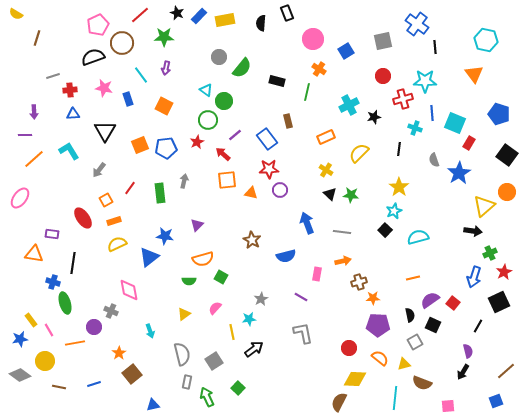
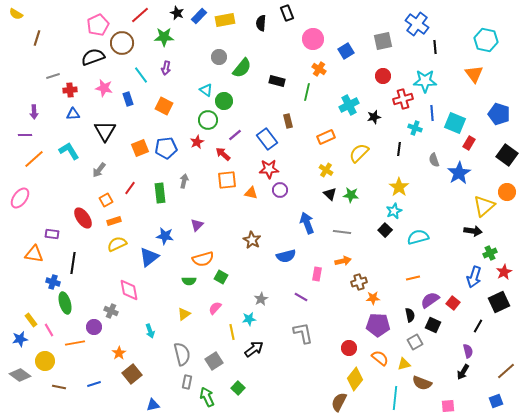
orange square at (140, 145): moved 3 px down
yellow diamond at (355, 379): rotated 55 degrees counterclockwise
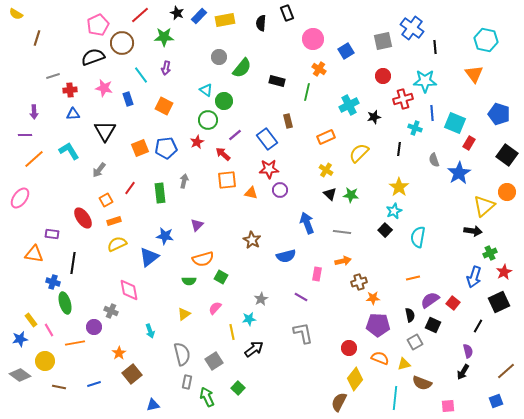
blue cross at (417, 24): moved 5 px left, 4 px down
cyan semicircle at (418, 237): rotated 65 degrees counterclockwise
orange semicircle at (380, 358): rotated 18 degrees counterclockwise
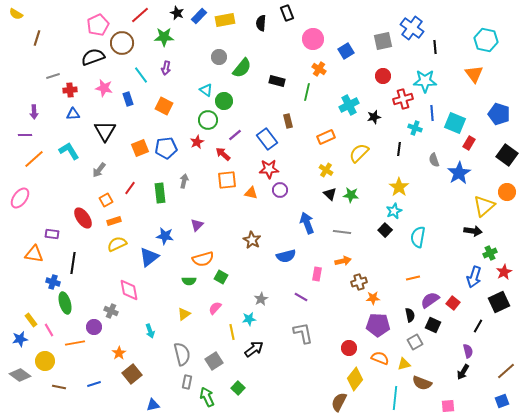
blue square at (496, 401): moved 6 px right
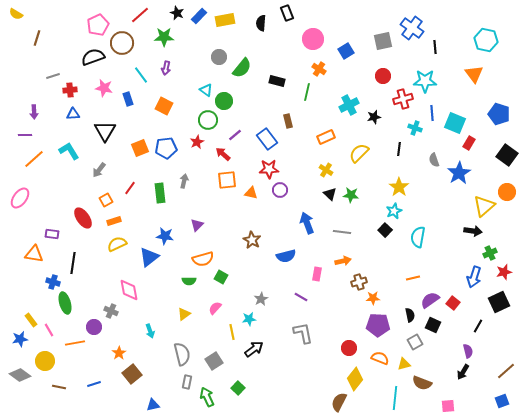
red star at (504, 272): rotated 14 degrees clockwise
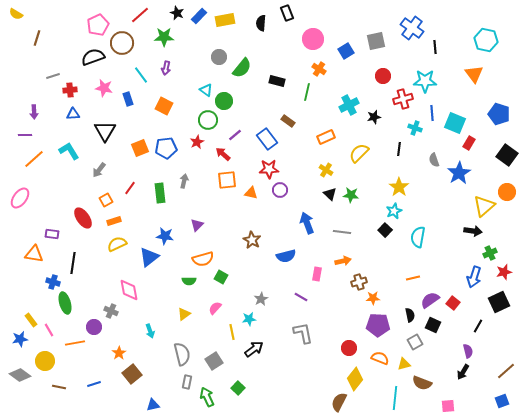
gray square at (383, 41): moved 7 px left
brown rectangle at (288, 121): rotated 40 degrees counterclockwise
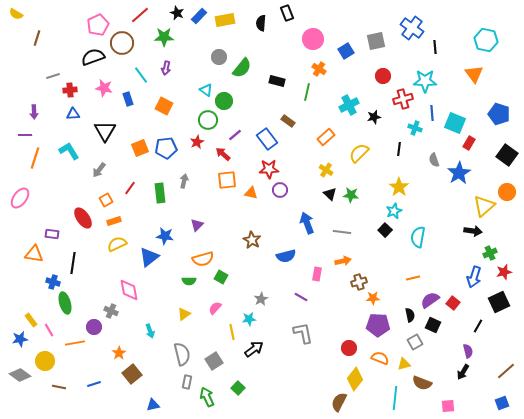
orange rectangle at (326, 137): rotated 18 degrees counterclockwise
orange line at (34, 159): moved 1 px right, 1 px up; rotated 30 degrees counterclockwise
blue square at (502, 401): moved 2 px down
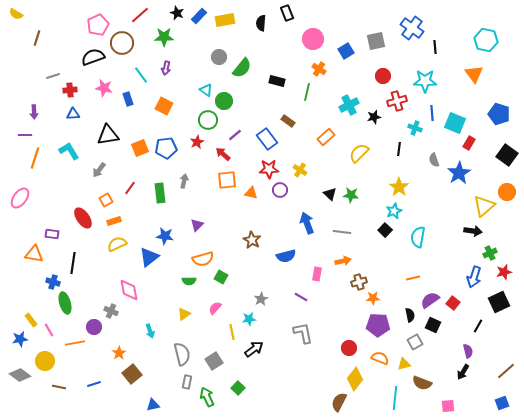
red cross at (403, 99): moved 6 px left, 2 px down
black triangle at (105, 131): moved 3 px right, 4 px down; rotated 50 degrees clockwise
yellow cross at (326, 170): moved 26 px left
